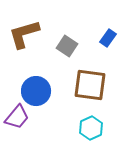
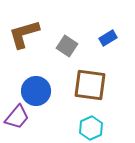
blue rectangle: rotated 24 degrees clockwise
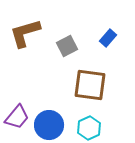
brown L-shape: moved 1 px right, 1 px up
blue rectangle: rotated 18 degrees counterclockwise
gray square: rotated 30 degrees clockwise
blue circle: moved 13 px right, 34 px down
cyan hexagon: moved 2 px left
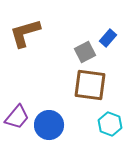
gray square: moved 18 px right, 6 px down
cyan hexagon: moved 21 px right, 4 px up; rotated 15 degrees counterclockwise
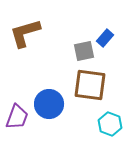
blue rectangle: moved 3 px left
gray square: moved 1 px left, 1 px up; rotated 15 degrees clockwise
purple trapezoid: rotated 20 degrees counterclockwise
blue circle: moved 21 px up
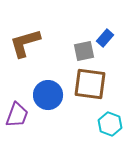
brown L-shape: moved 10 px down
brown square: moved 1 px up
blue circle: moved 1 px left, 9 px up
purple trapezoid: moved 2 px up
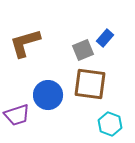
gray square: moved 1 px left, 1 px up; rotated 10 degrees counterclockwise
purple trapezoid: rotated 52 degrees clockwise
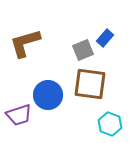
purple trapezoid: moved 2 px right
